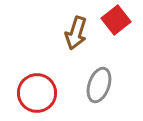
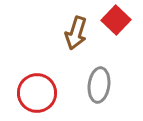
red square: rotated 8 degrees counterclockwise
gray ellipse: rotated 12 degrees counterclockwise
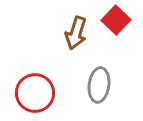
red circle: moved 2 px left
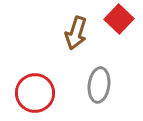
red square: moved 3 px right, 1 px up
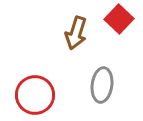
gray ellipse: moved 3 px right
red circle: moved 2 px down
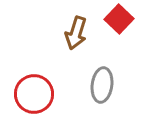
red circle: moved 1 px left, 1 px up
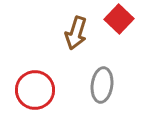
red circle: moved 1 px right, 4 px up
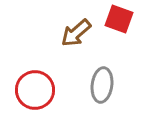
red square: rotated 24 degrees counterclockwise
brown arrow: rotated 32 degrees clockwise
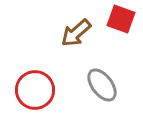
red square: moved 2 px right
gray ellipse: rotated 44 degrees counterclockwise
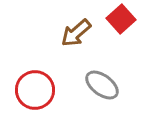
red square: rotated 28 degrees clockwise
gray ellipse: rotated 16 degrees counterclockwise
